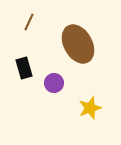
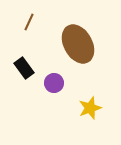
black rectangle: rotated 20 degrees counterclockwise
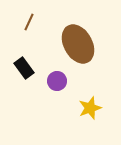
purple circle: moved 3 px right, 2 px up
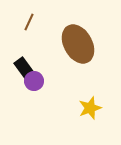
purple circle: moved 23 px left
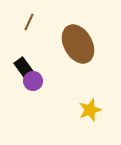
purple circle: moved 1 px left
yellow star: moved 2 px down
